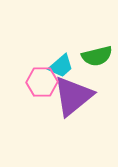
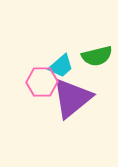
purple triangle: moved 1 px left, 2 px down
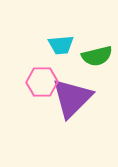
cyan trapezoid: moved 21 px up; rotated 36 degrees clockwise
purple triangle: rotated 6 degrees counterclockwise
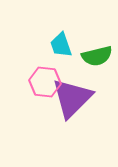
cyan trapezoid: rotated 76 degrees clockwise
pink hexagon: moved 3 px right; rotated 8 degrees clockwise
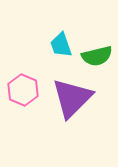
pink hexagon: moved 22 px left, 8 px down; rotated 16 degrees clockwise
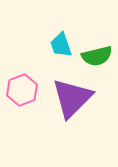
pink hexagon: moved 1 px left; rotated 16 degrees clockwise
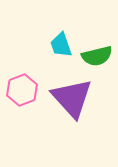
purple triangle: rotated 27 degrees counterclockwise
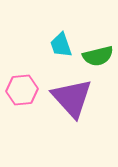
green semicircle: moved 1 px right
pink hexagon: rotated 16 degrees clockwise
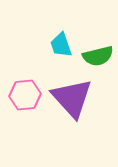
pink hexagon: moved 3 px right, 5 px down
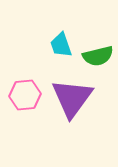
purple triangle: rotated 18 degrees clockwise
